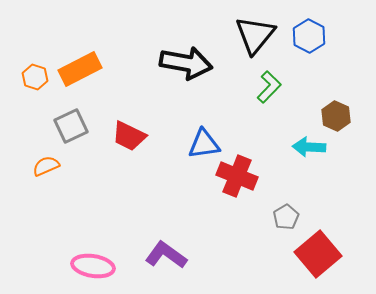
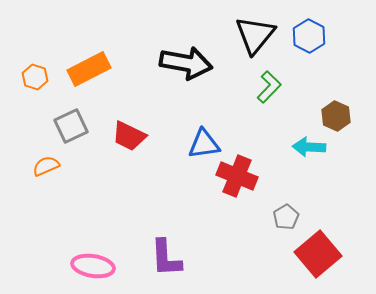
orange rectangle: moved 9 px right
purple L-shape: moved 3 px down; rotated 129 degrees counterclockwise
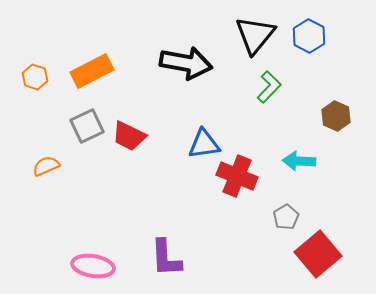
orange rectangle: moved 3 px right, 2 px down
gray square: moved 16 px right
cyan arrow: moved 10 px left, 14 px down
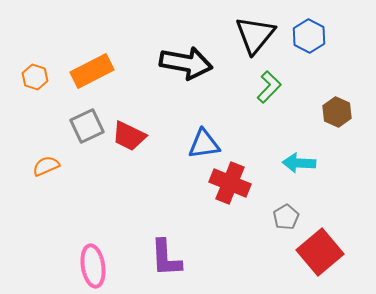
brown hexagon: moved 1 px right, 4 px up
cyan arrow: moved 2 px down
red cross: moved 7 px left, 7 px down
red square: moved 2 px right, 2 px up
pink ellipse: rotated 72 degrees clockwise
